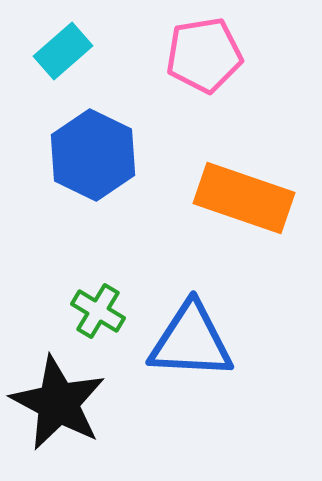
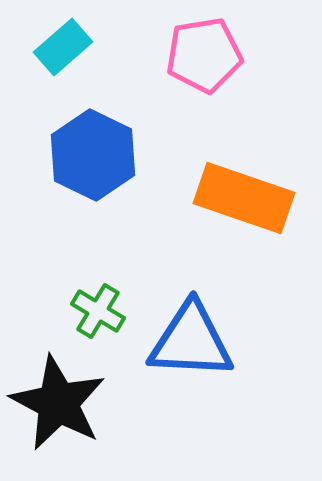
cyan rectangle: moved 4 px up
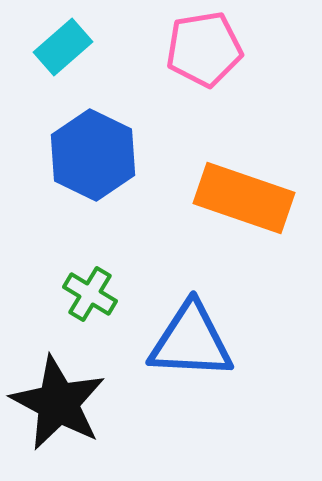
pink pentagon: moved 6 px up
green cross: moved 8 px left, 17 px up
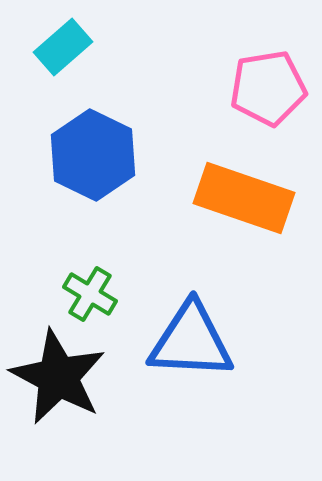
pink pentagon: moved 64 px right, 39 px down
black star: moved 26 px up
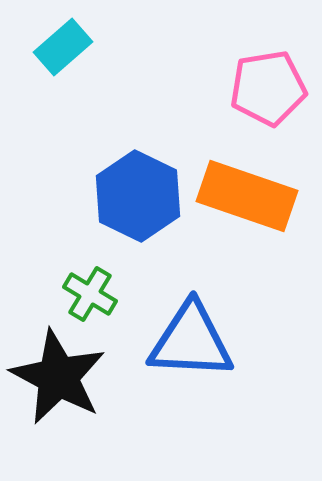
blue hexagon: moved 45 px right, 41 px down
orange rectangle: moved 3 px right, 2 px up
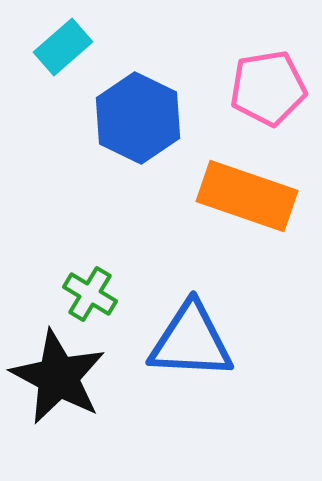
blue hexagon: moved 78 px up
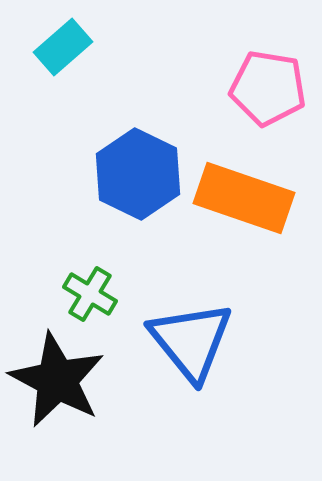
pink pentagon: rotated 18 degrees clockwise
blue hexagon: moved 56 px down
orange rectangle: moved 3 px left, 2 px down
blue triangle: rotated 48 degrees clockwise
black star: moved 1 px left, 3 px down
